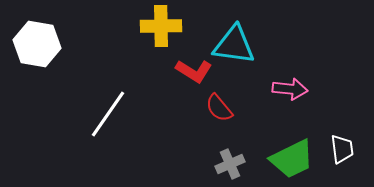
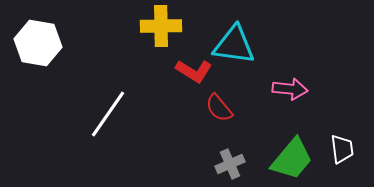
white hexagon: moved 1 px right, 1 px up
green trapezoid: rotated 24 degrees counterclockwise
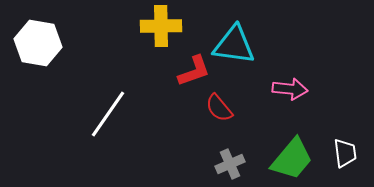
red L-shape: rotated 51 degrees counterclockwise
white trapezoid: moved 3 px right, 4 px down
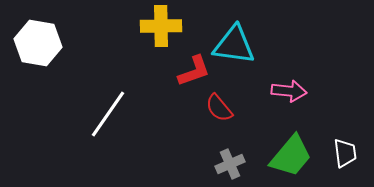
pink arrow: moved 1 px left, 2 px down
green trapezoid: moved 1 px left, 3 px up
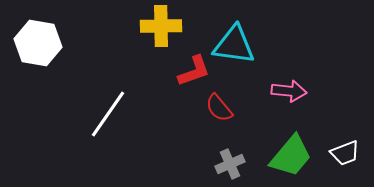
white trapezoid: rotated 76 degrees clockwise
